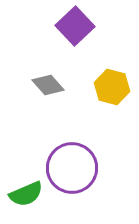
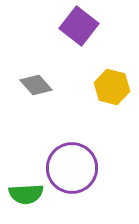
purple square: moved 4 px right; rotated 9 degrees counterclockwise
gray diamond: moved 12 px left
green semicircle: rotated 20 degrees clockwise
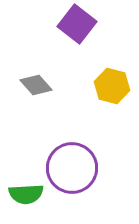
purple square: moved 2 px left, 2 px up
yellow hexagon: moved 1 px up
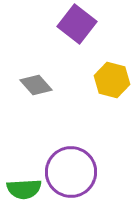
yellow hexagon: moved 6 px up
purple circle: moved 1 px left, 4 px down
green semicircle: moved 2 px left, 5 px up
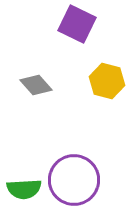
purple square: rotated 12 degrees counterclockwise
yellow hexagon: moved 5 px left, 1 px down
purple circle: moved 3 px right, 8 px down
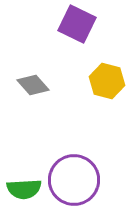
gray diamond: moved 3 px left
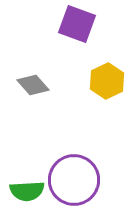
purple square: rotated 6 degrees counterclockwise
yellow hexagon: rotated 20 degrees clockwise
green semicircle: moved 3 px right, 2 px down
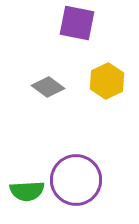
purple square: moved 1 px up; rotated 9 degrees counterclockwise
gray diamond: moved 15 px right, 2 px down; rotated 12 degrees counterclockwise
purple circle: moved 2 px right
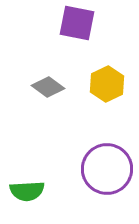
yellow hexagon: moved 3 px down
purple circle: moved 31 px right, 11 px up
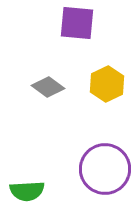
purple square: rotated 6 degrees counterclockwise
purple circle: moved 2 px left
